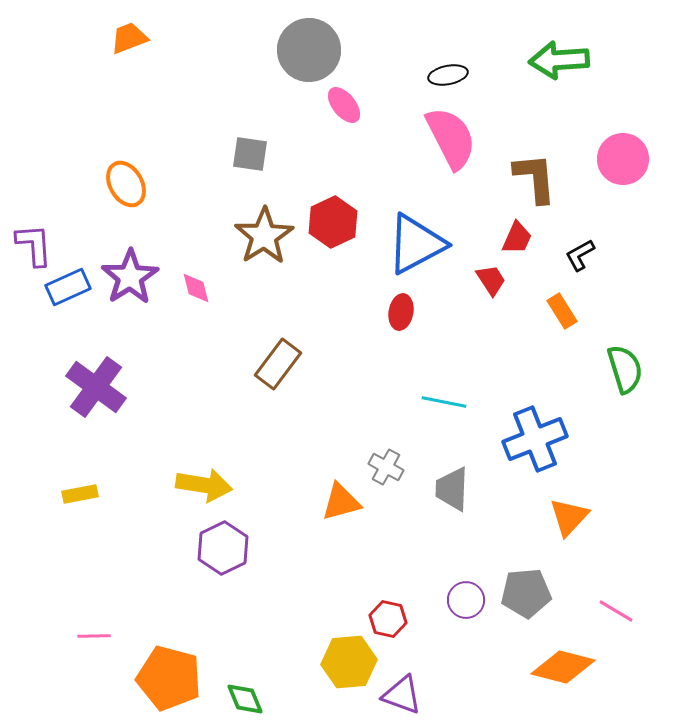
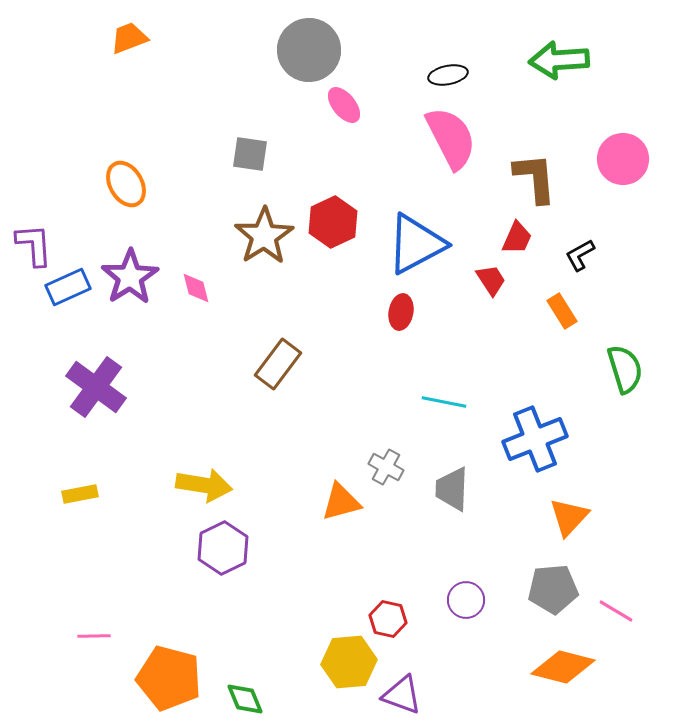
gray pentagon at (526, 593): moved 27 px right, 4 px up
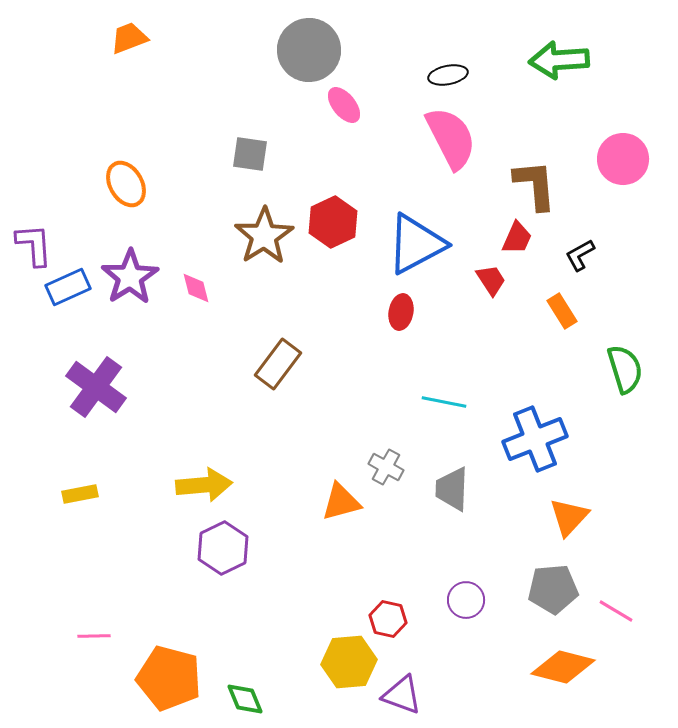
brown L-shape at (535, 178): moved 7 px down
yellow arrow at (204, 485): rotated 14 degrees counterclockwise
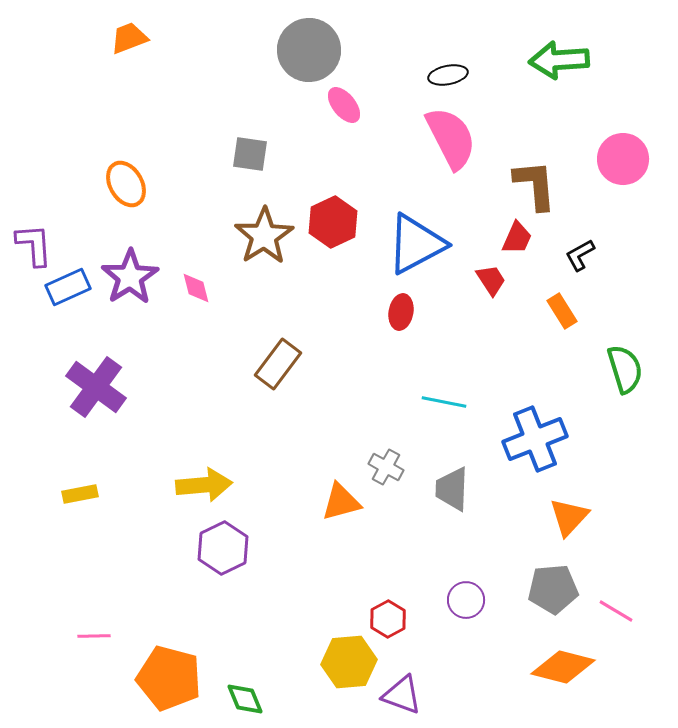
red hexagon at (388, 619): rotated 18 degrees clockwise
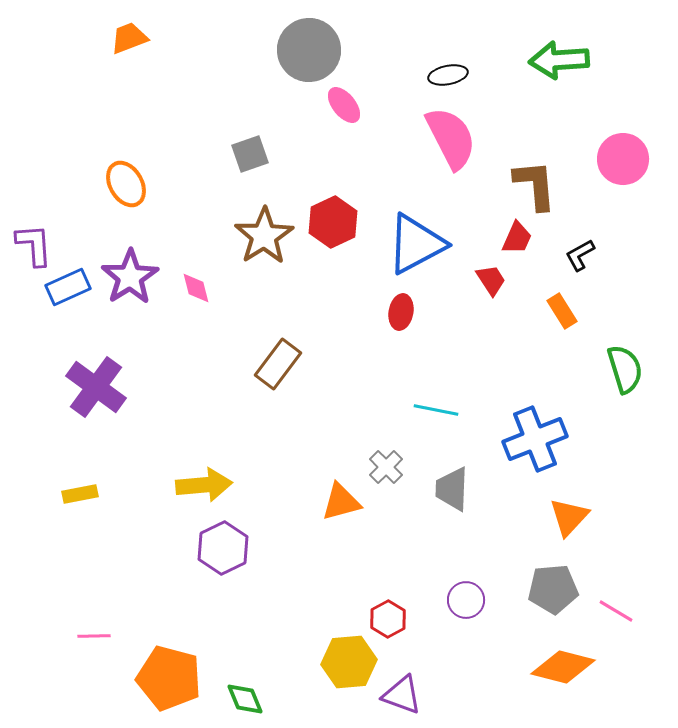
gray square at (250, 154): rotated 27 degrees counterclockwise
cyan line at (444, 402): moved 8 px left, 8 px down
gray cross at (386, 467): rotated 16 degrees clockwise
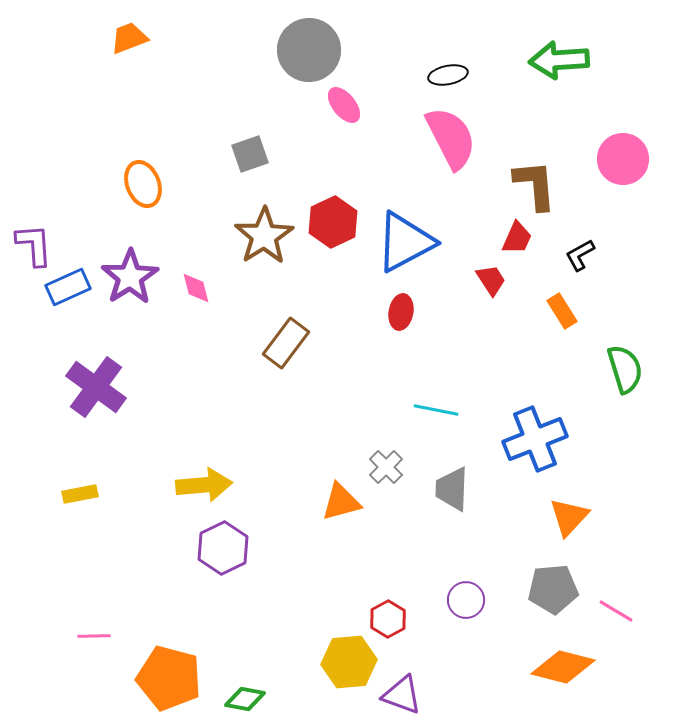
orange ellipse at (126, 184): moved 17 px right; rotated 9 degrees clockwise
blue triangle at (416, 244): moved 11 px left, 2 px up
brown rectangle at (278, 364): moved 8 px right, 21 px up
green diamond at (245, 699): rotated 57 degrees counterclockwise
